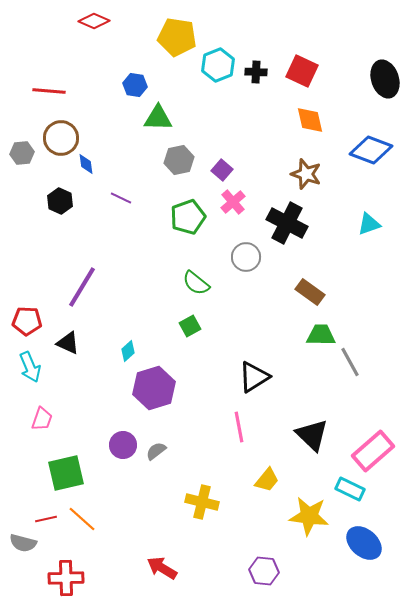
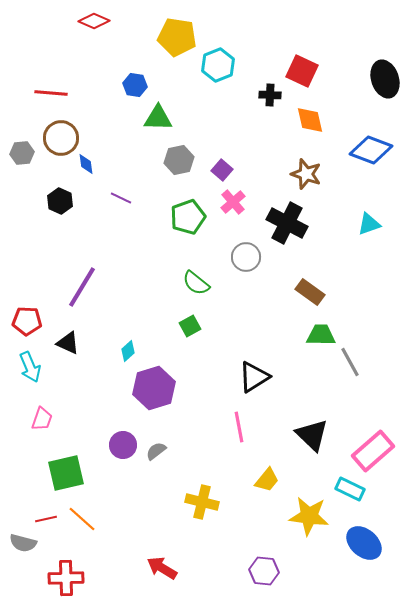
black cross at (256, 72): moved 14 px right, 23 px down
red line at (49, 91): moved 2 px right, 2 px down
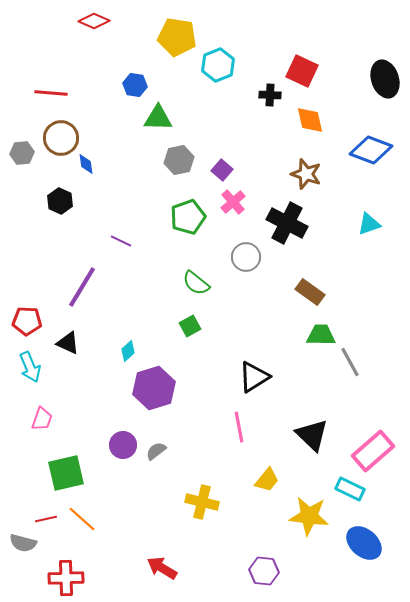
purple line at (121, 198): moved 43 px down
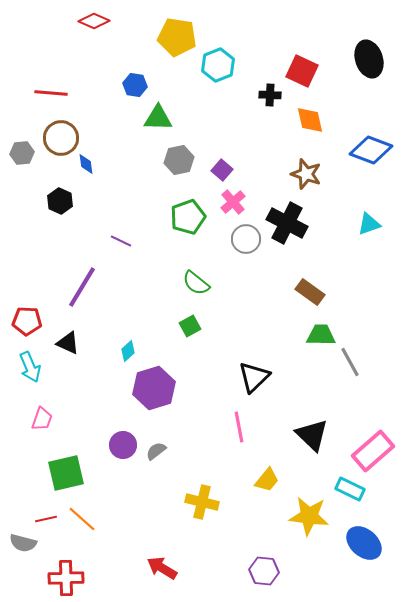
black ellipse at (385, 79): moved 16 px left, 20 px up
gray circle at (246, 257): moved 18 px up
black triangle at (254, 377): rotated 12 degrees counterclockwise
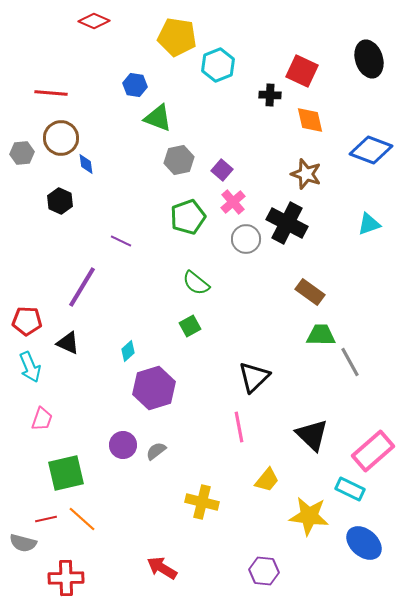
green triangle at (158, 118): rotated 20 degrees clockwise
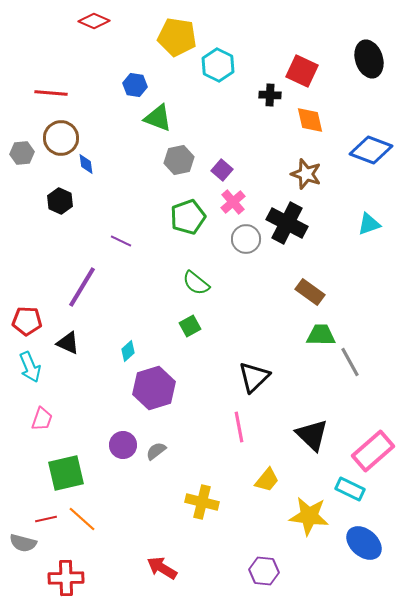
cyan hexagon at (218, 65): rotated 12 degrees counterclockwise
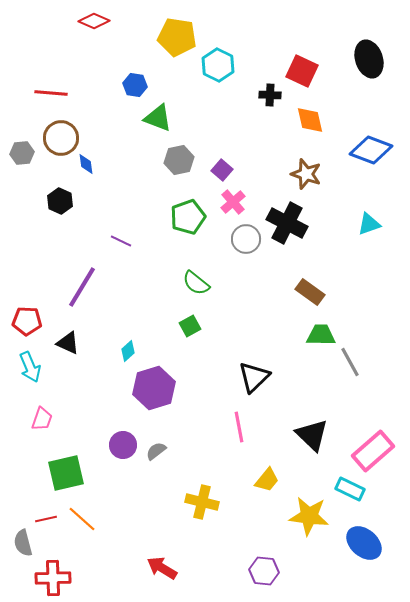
gray semicircle at (23, 543): rotated 60 degrees clockwise
red cross at (66, 578): moved 13 px left
